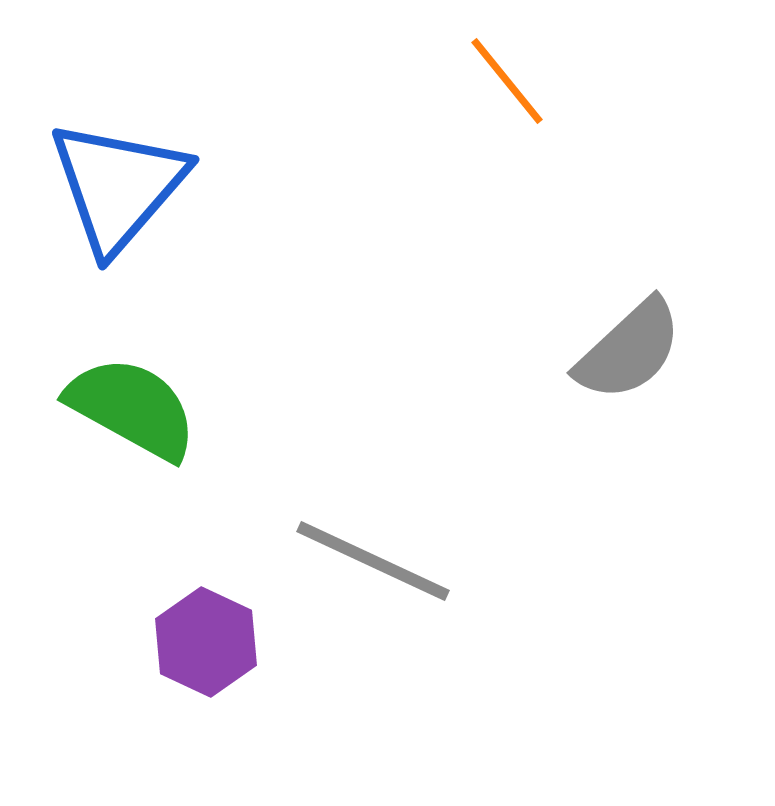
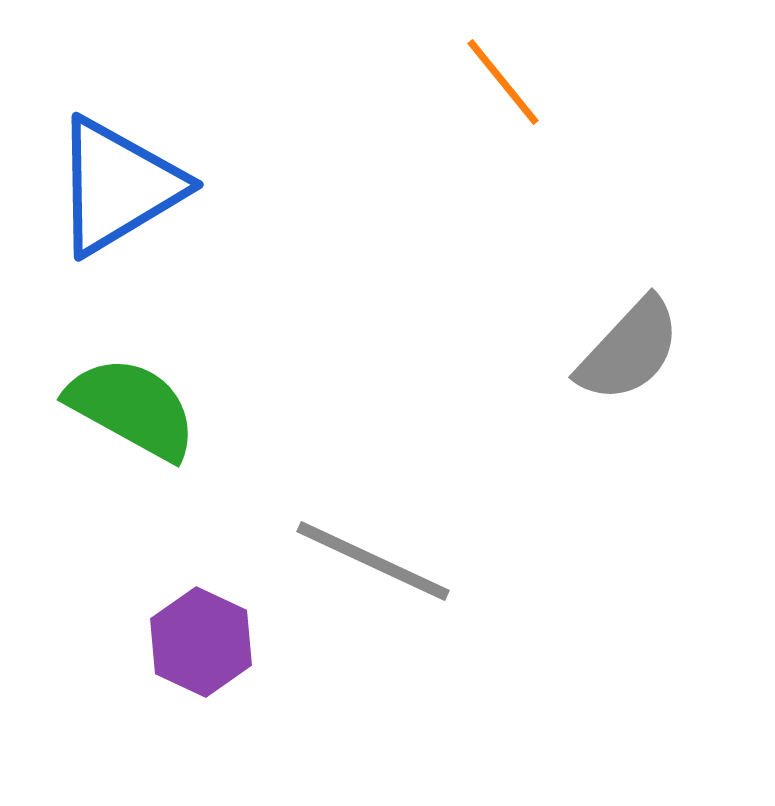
orange line: moved 4 px left, 1 px down
blue triangle: rotated 18 degrees clockwise
gray semicircle: rotated 4 degrees counterclockwise
purple hexagon: moved 5 px left
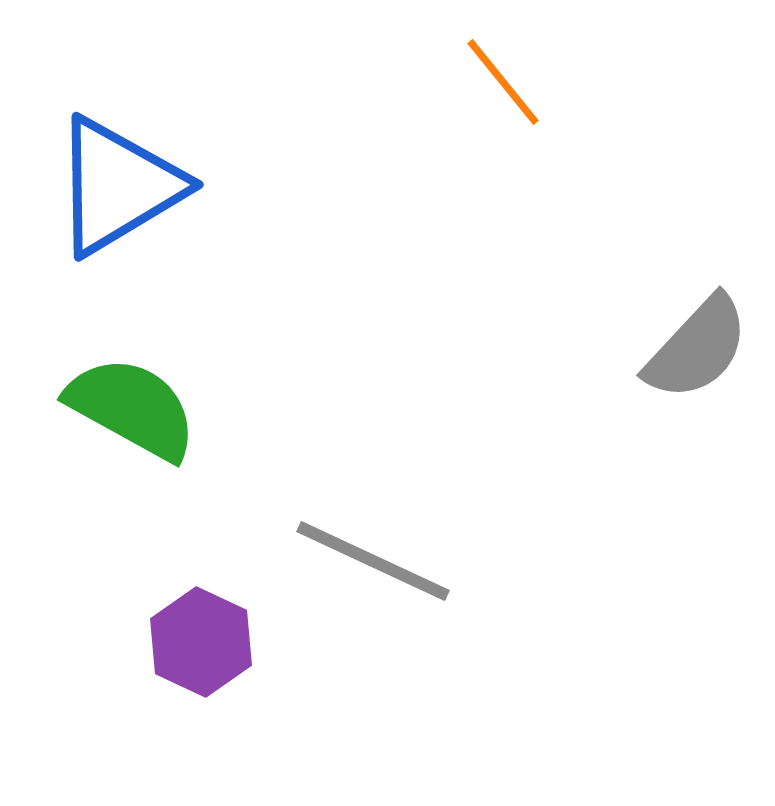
gray semicircle: moved 68 px right, 2 px up
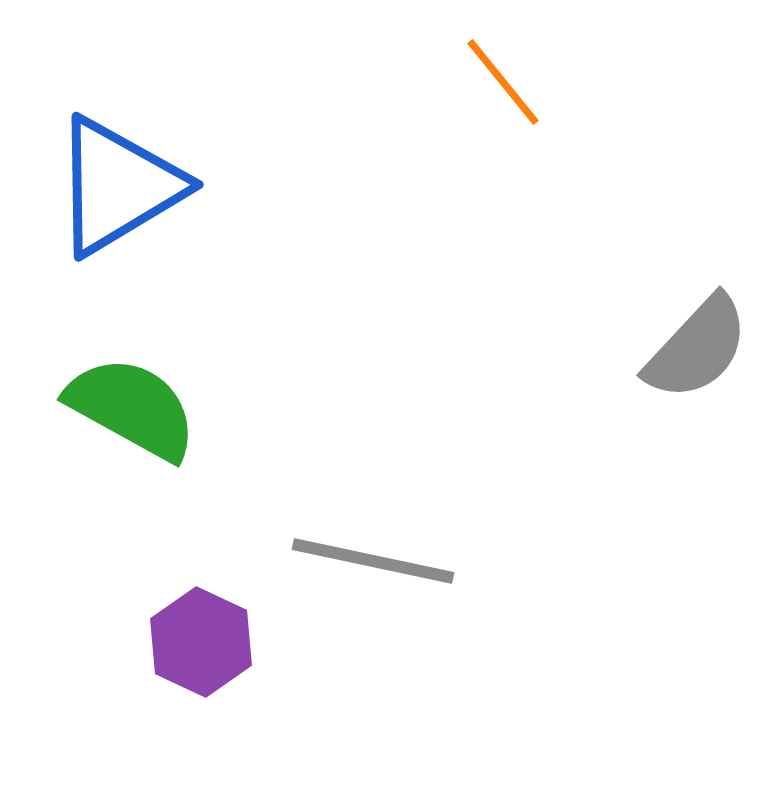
gray line: rotated 13 degrees counterclockwise
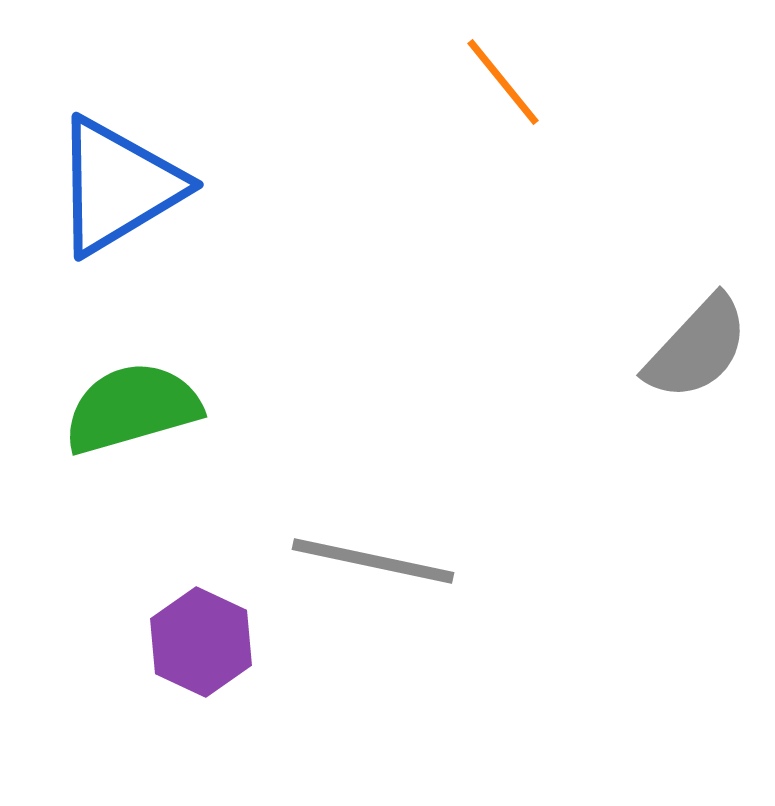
green semicircle: rotated 45 degrees counterclockwise
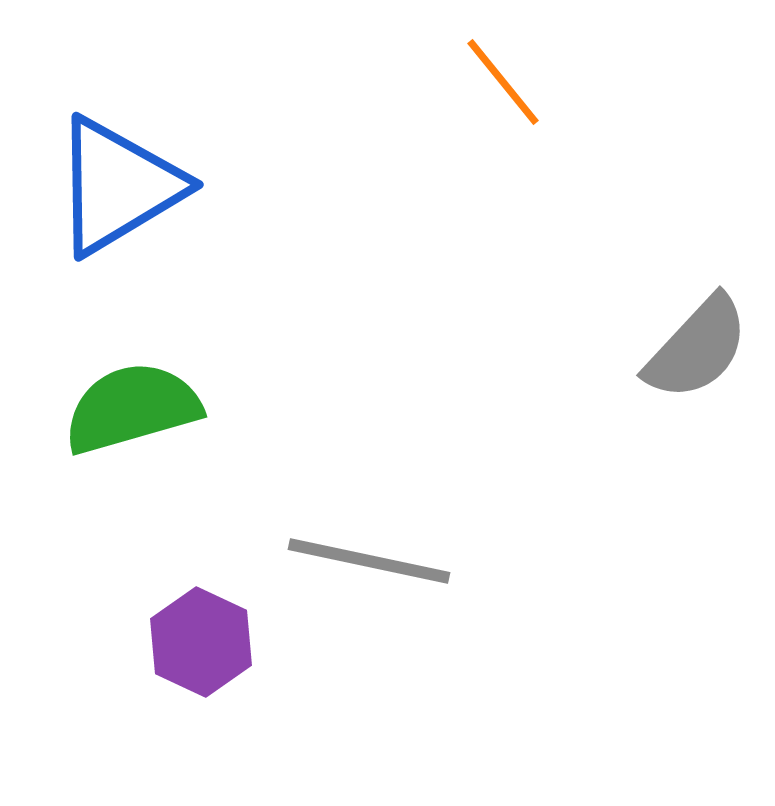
gray line: moved 4 px left
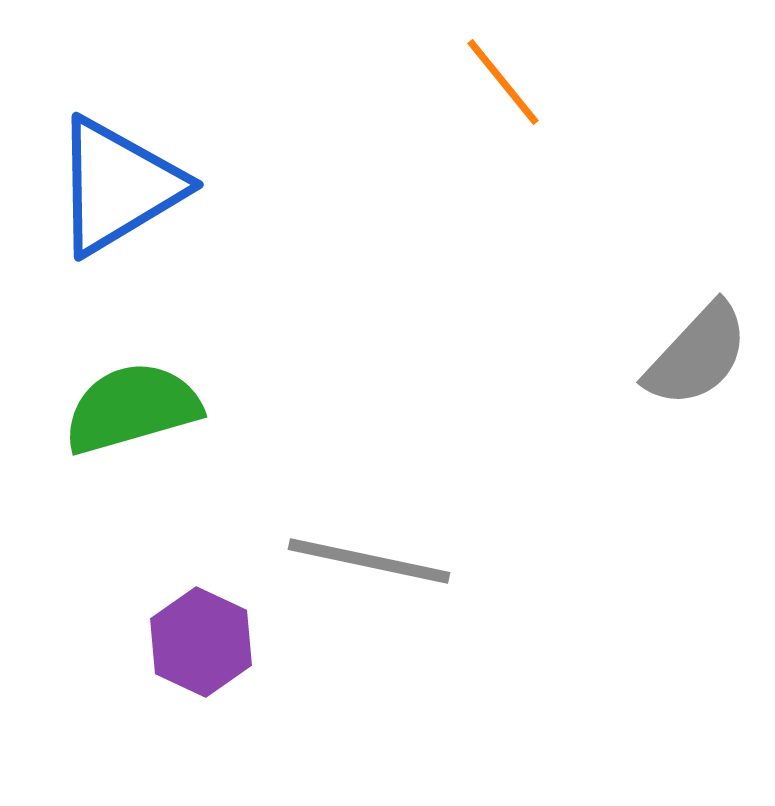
gray semicircle: moved 7 px down
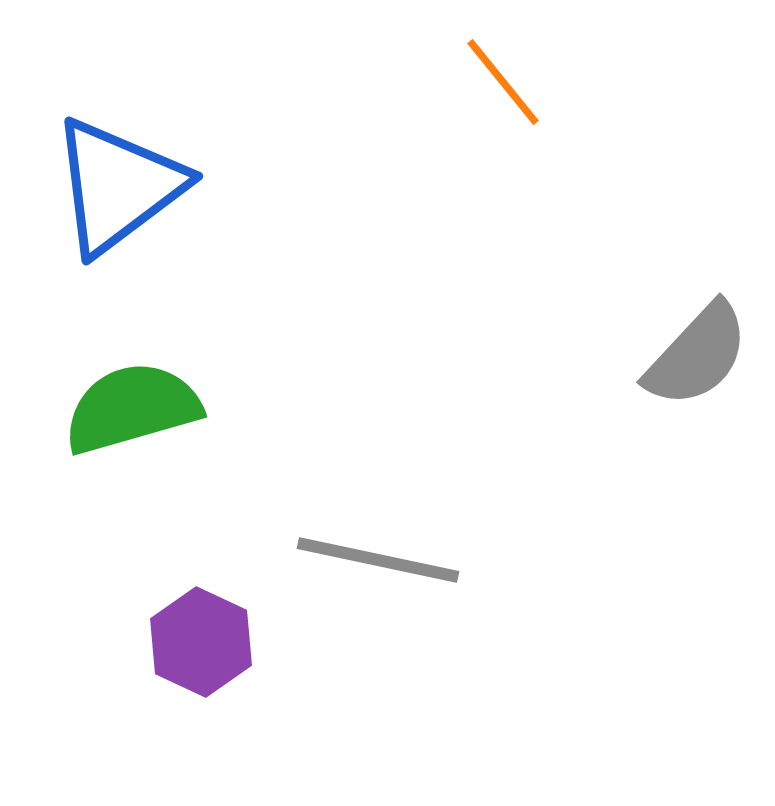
blue triangle: rotated 6 degrees counterclockwise
gray line: moved 9 px right, 1 px up
